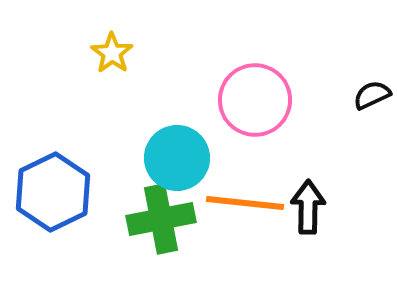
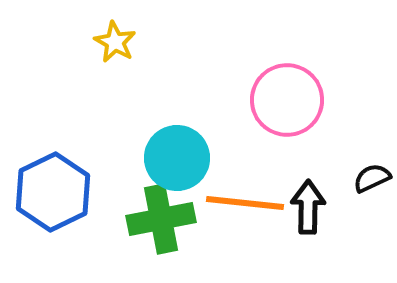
yellow star: moved 3 px right, 11 px up; rotated 6 degrees counterclockwise
black semicircle: moved 83 px down
pink circle: moved 32 px right
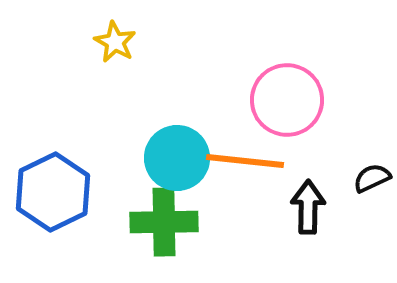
orange line: moved 42 px up
green cross: moved 3 px right, 3 px down; rotated 10 degrees clockwise
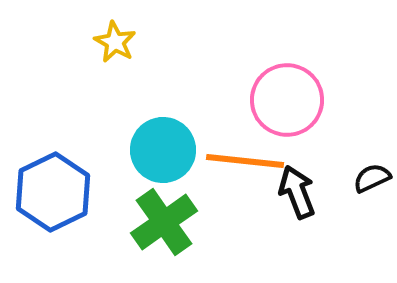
cyan circle: moved 14 px left, 8 px up
black arrow: moved 11 px left, 15 px up; rotated 22 degrees counterclockwise
green cross: rotated 34 degrees counterclockwise
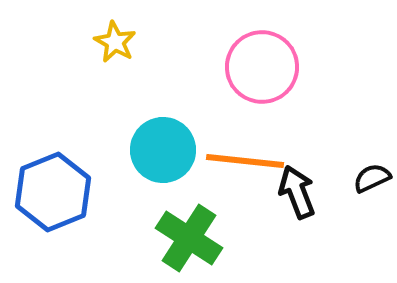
pink circle: moved 25 px left, 33 px up
blue hexagon: rotated 4 degrees clockwise
green cross: moved 25 px right, 16 px down; rotated 22 degrees counterclockwise
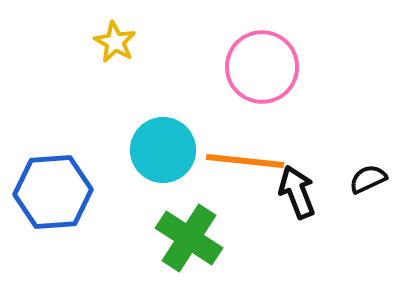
black semicircle: moved 4 px left, 1 px down
blue hexagon: rotated 18 degrees clockwise
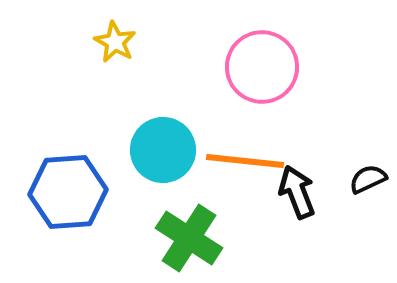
blue hexagon: moved 15 px right
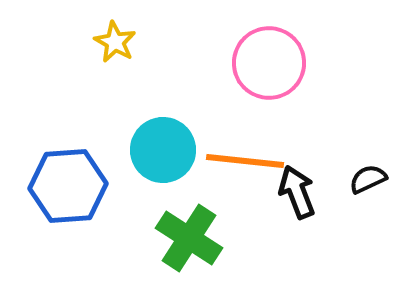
pink circle: moved 7 px right, 4 px up
blue hexagon: moved 6 px up
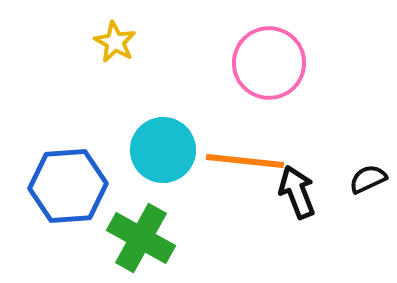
green cross: moved 48 px left; rotated 4 degrees counterclockwise
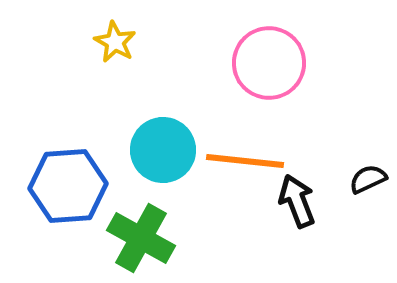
black arrow: moved 9 px down
